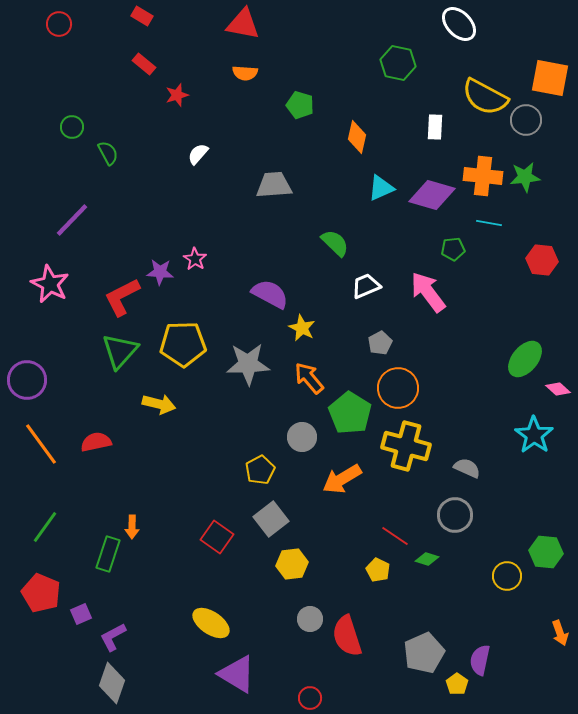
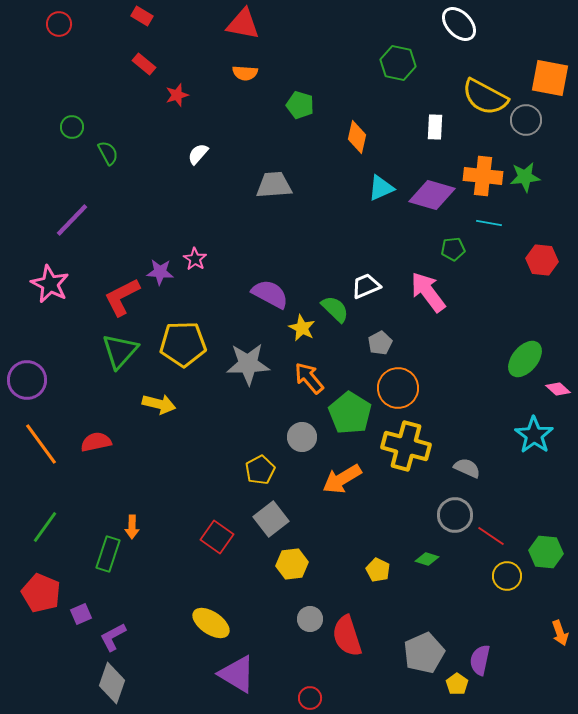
green semicircle at (335, 243): moved 66 px down
red line at (395, 536): moved 96 px right
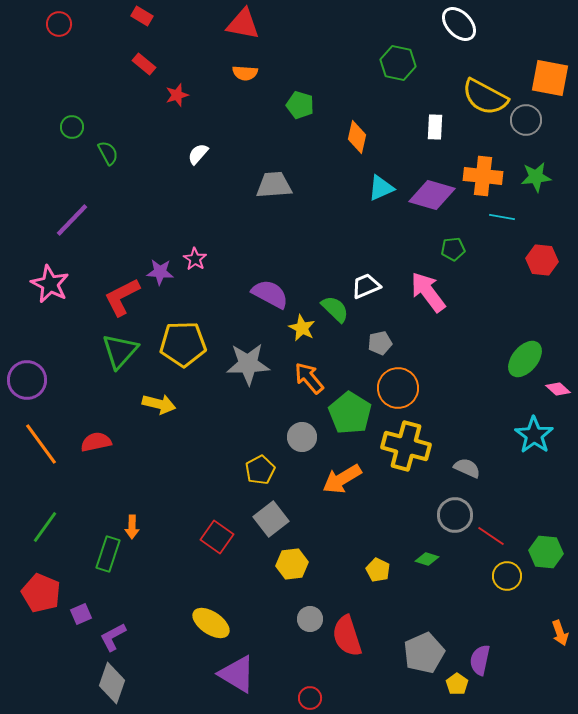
green star at (525, 177): moved 11 px right
cyan line at (489, 223): moved 13 px right, 6 px up
gray pentagon at (380, 343): rotated 15 degrees clockwise
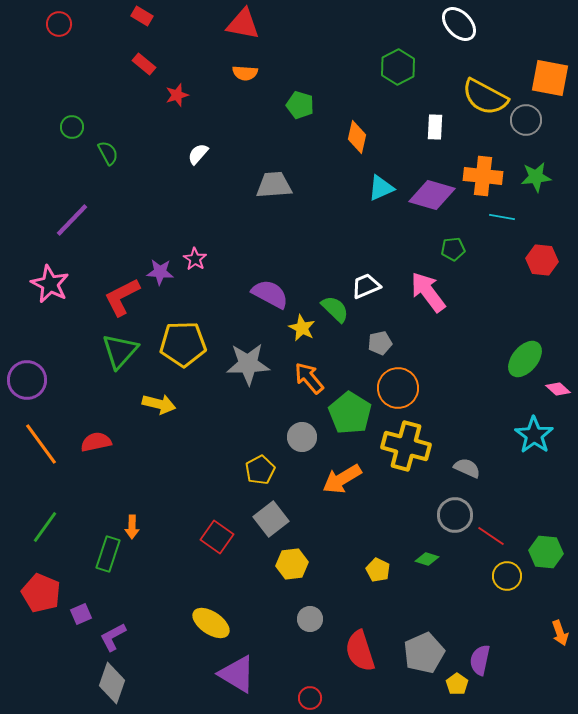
green hexagon at (398, 63): moved 4 px down; rotated 20 degrees clockwise
red semicircle at (347, 636): moved 13 px right, 15 px down
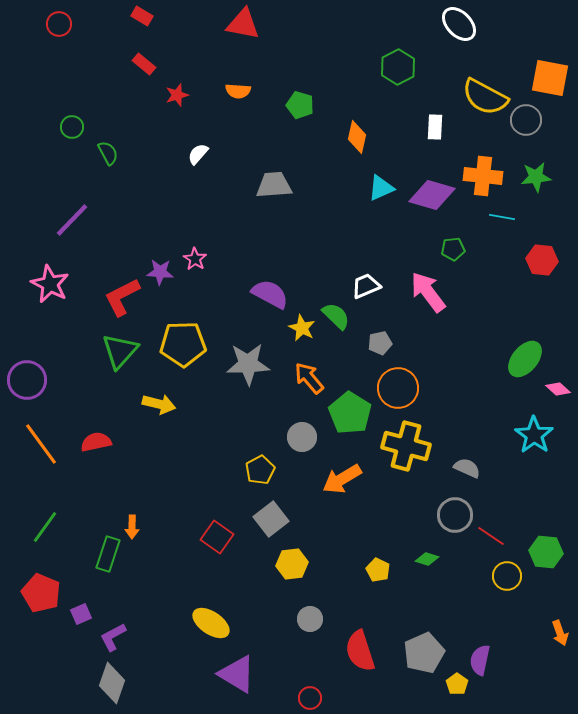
orange semicircle at (245, 73): moved 7 px left, 18 px down
green semicircle at (335, 309): moved 1 px right, 7 px down
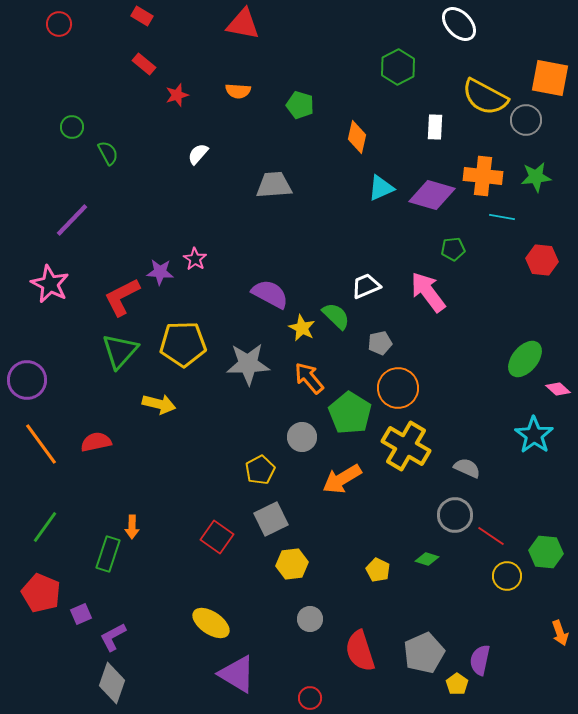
yellow cross at (406, 446): rotated 15 degrees clockwise
gray square at (271, 519): rotated 12 degrees clockwise
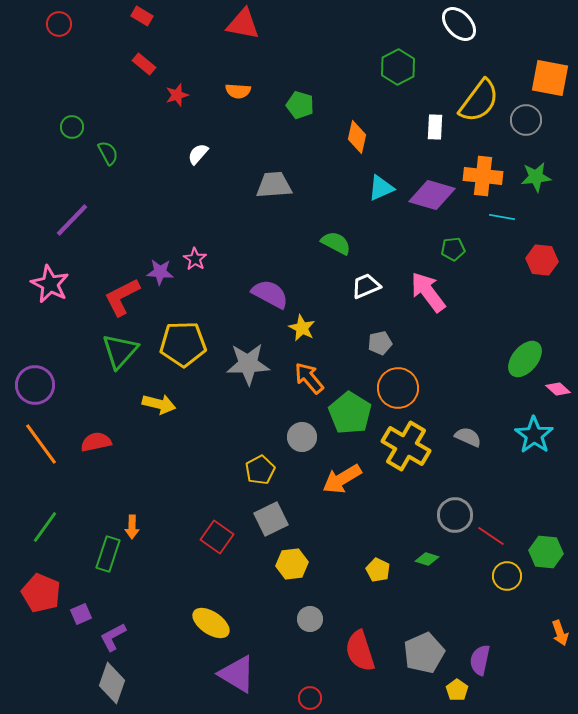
yellow semicircle at (485, 97): moved 6 px left, 4 px down; rotated 81 degrees counterclockwise
green semicircle at (336, 316): moved 73 px up; rotated 16 degrees counterclockwise
purple circle at (27, 380): moved 8 px right, 5 px down
gray semicircle at (467, 468): moved 1 px right, 31 px up
yellow pentagon at (457, 684): moved 6 px down
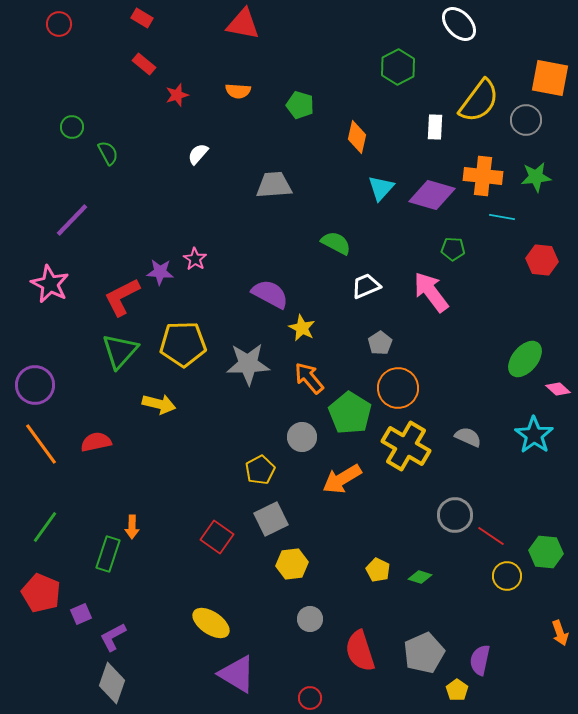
red rectangle at (142, 16): moved 2 px down
cyan triangle at (381, 188): rotated 24 degrees counterclockwise
green pentagon at (453, 249): rotated 10 degrees clockwise
pink arrow at (428, 292): moved 3 px right
gray pentagon at (380, 343): rotated 20 degrees counterclockwise
green diamond at (427, 559): moved 7 px left, 18 px down
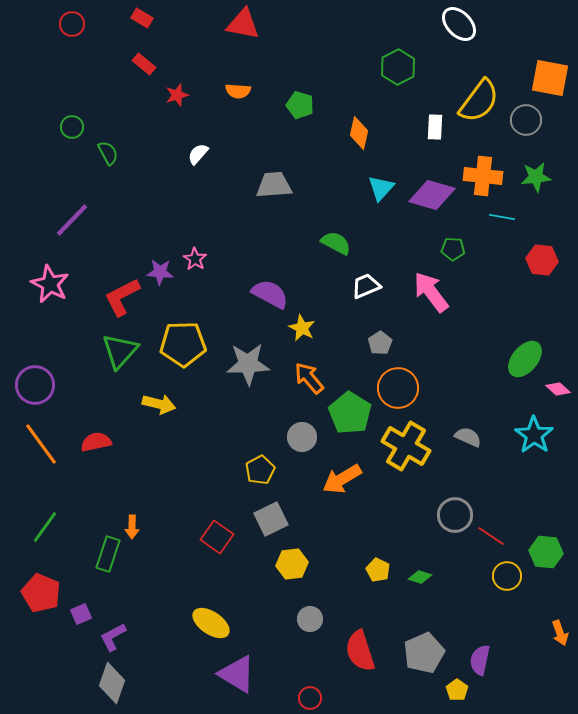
red circle at (59, 24): moved 13 px right
orange diamond at (357, 137): moved 2 px right, 4 px up
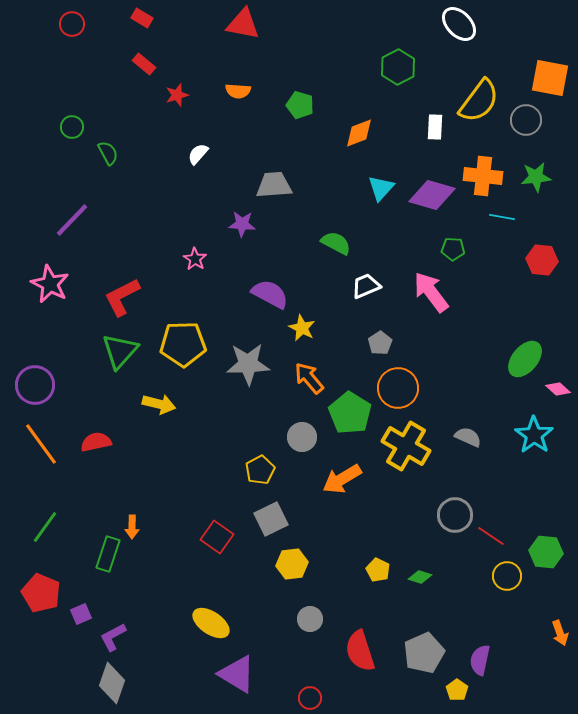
orange diamond at (359, 133): rotated 56 degrees clockwise
purple star at (160, 272): moved 82 px right, 48 px up
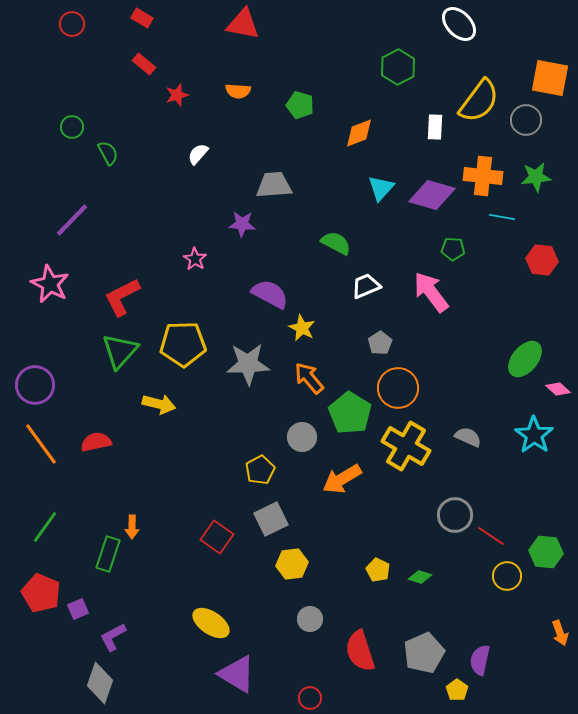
purple square at (81, 614): moved 3 px left, 5 px up
gray diamond at (112, 683): moved 12 px left
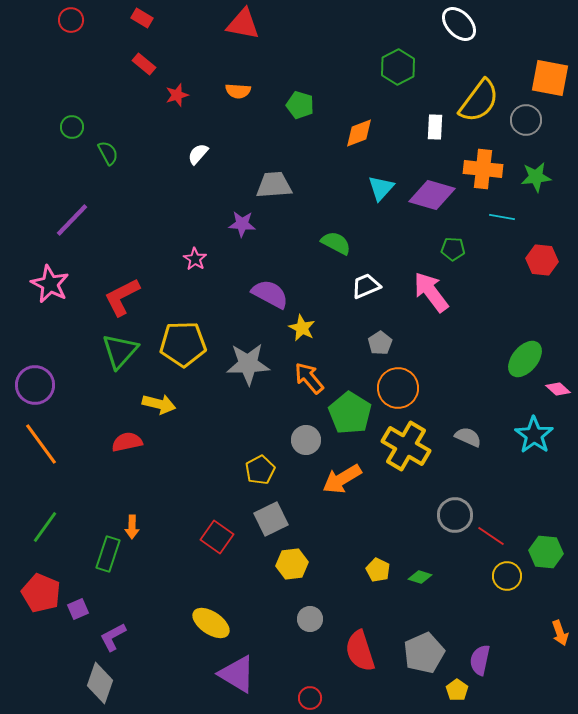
red circle at (72, 24): moved 1 px left, 4 px up
orange cross at (483, 176): moved 7 px up
gray circle at (302, 437): moved 4 px right, 3 px down
red semicircle at (96, 442): moved 31 px right
